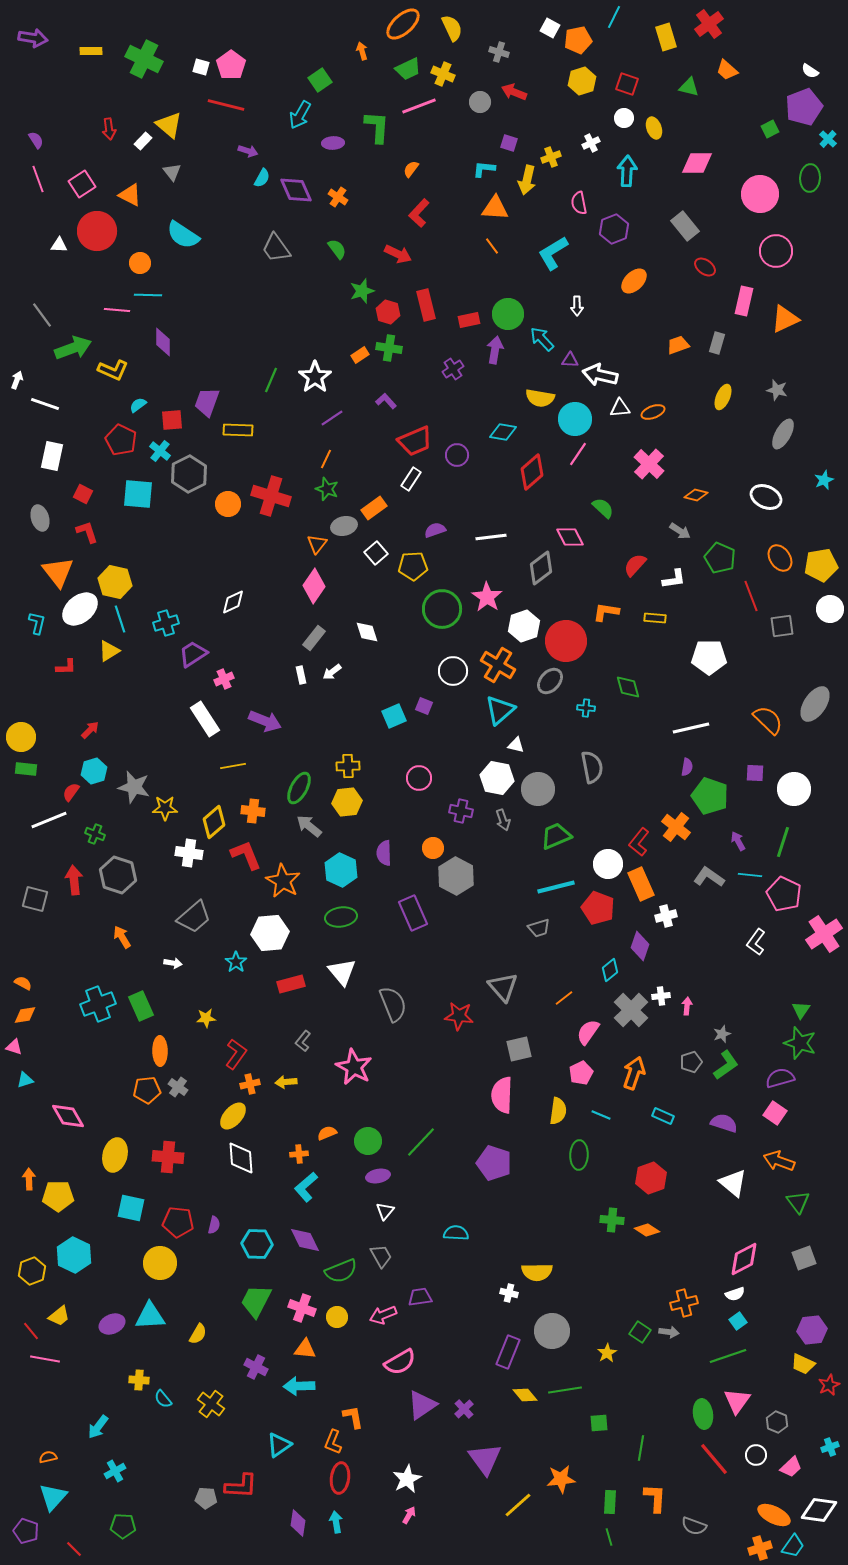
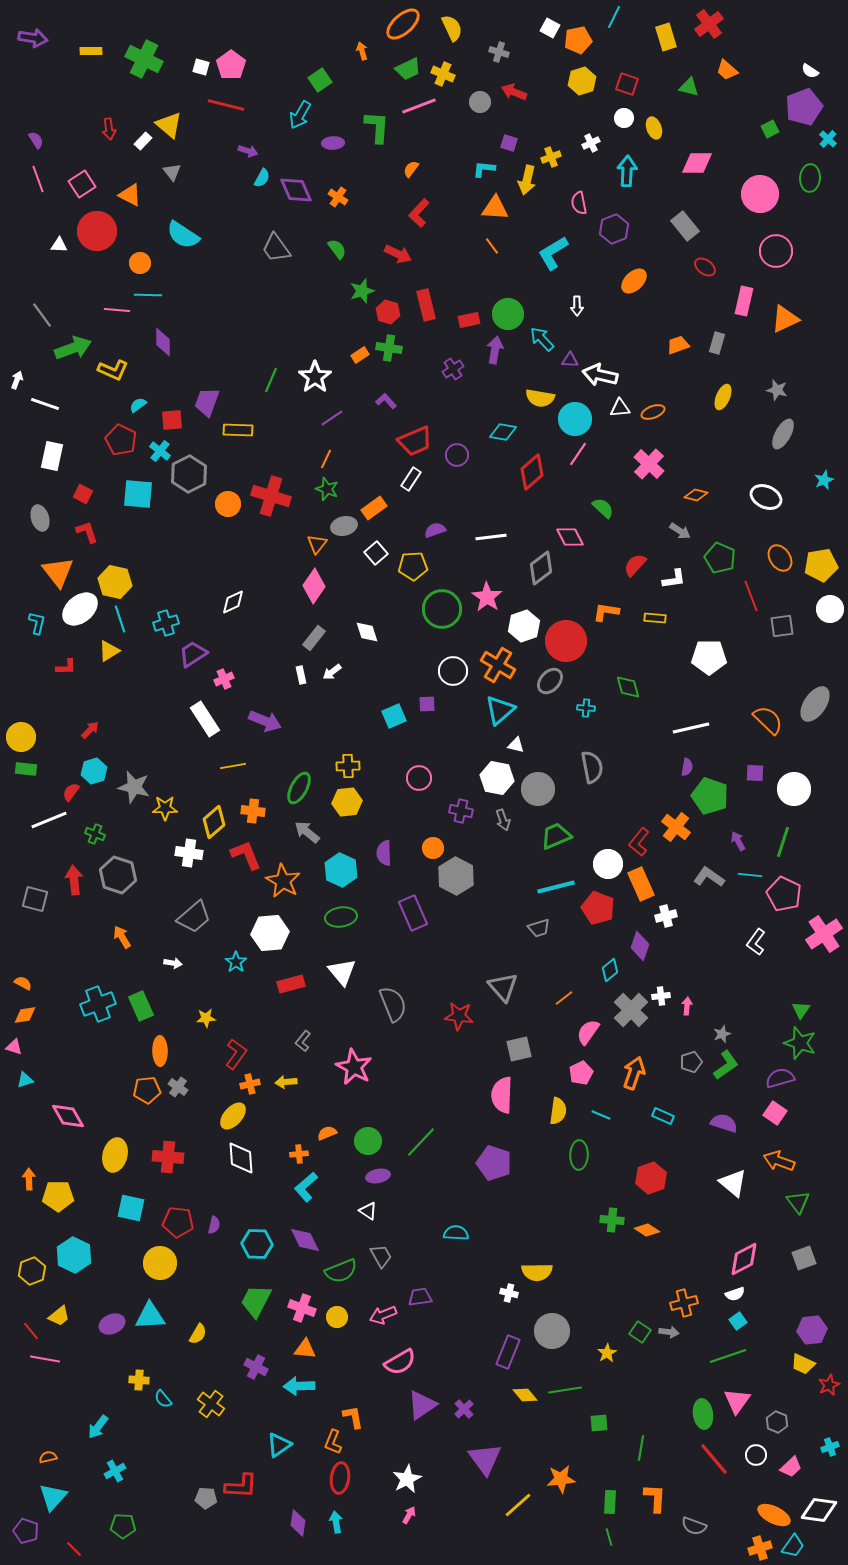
purple square at (424, 706): moved 3 px right, 2 px up; rotated 24 degrees counterclockwise
gray arrow at (309, 826): moved 2 px left, 6 px down
white triangle at (385, 1211): moved 17 px left; rotated 36 degrees counterclockwise
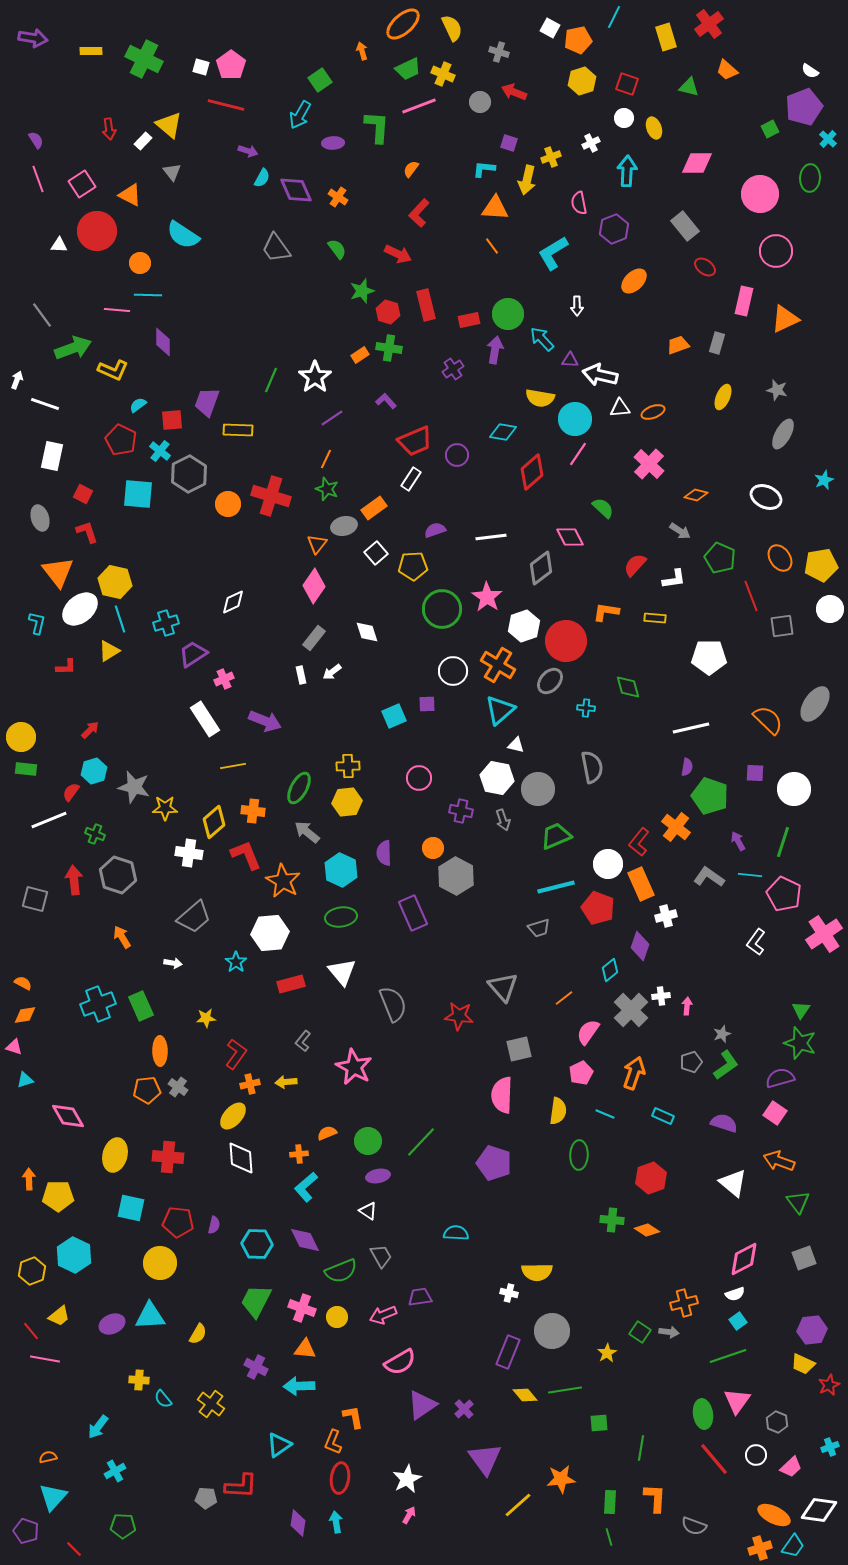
cyan line at (601, 1115): moved 4 px right, 1 px up
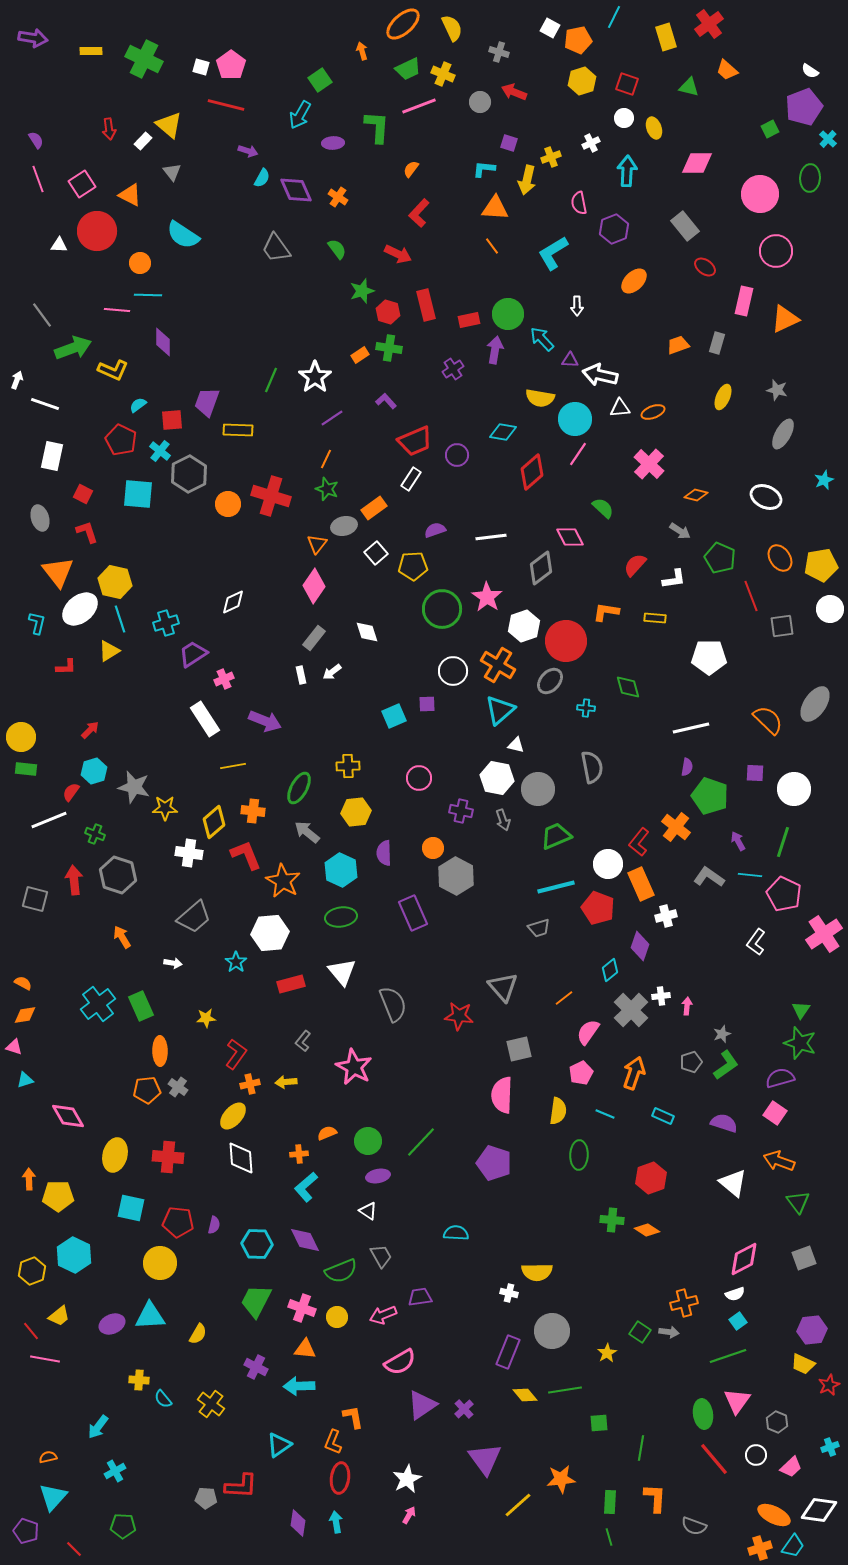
yellow hexagon at (347, 802): moved 9 px right, 10 px down
cyan cross at (98, 1004): rotated 16 degrees counterclockwise
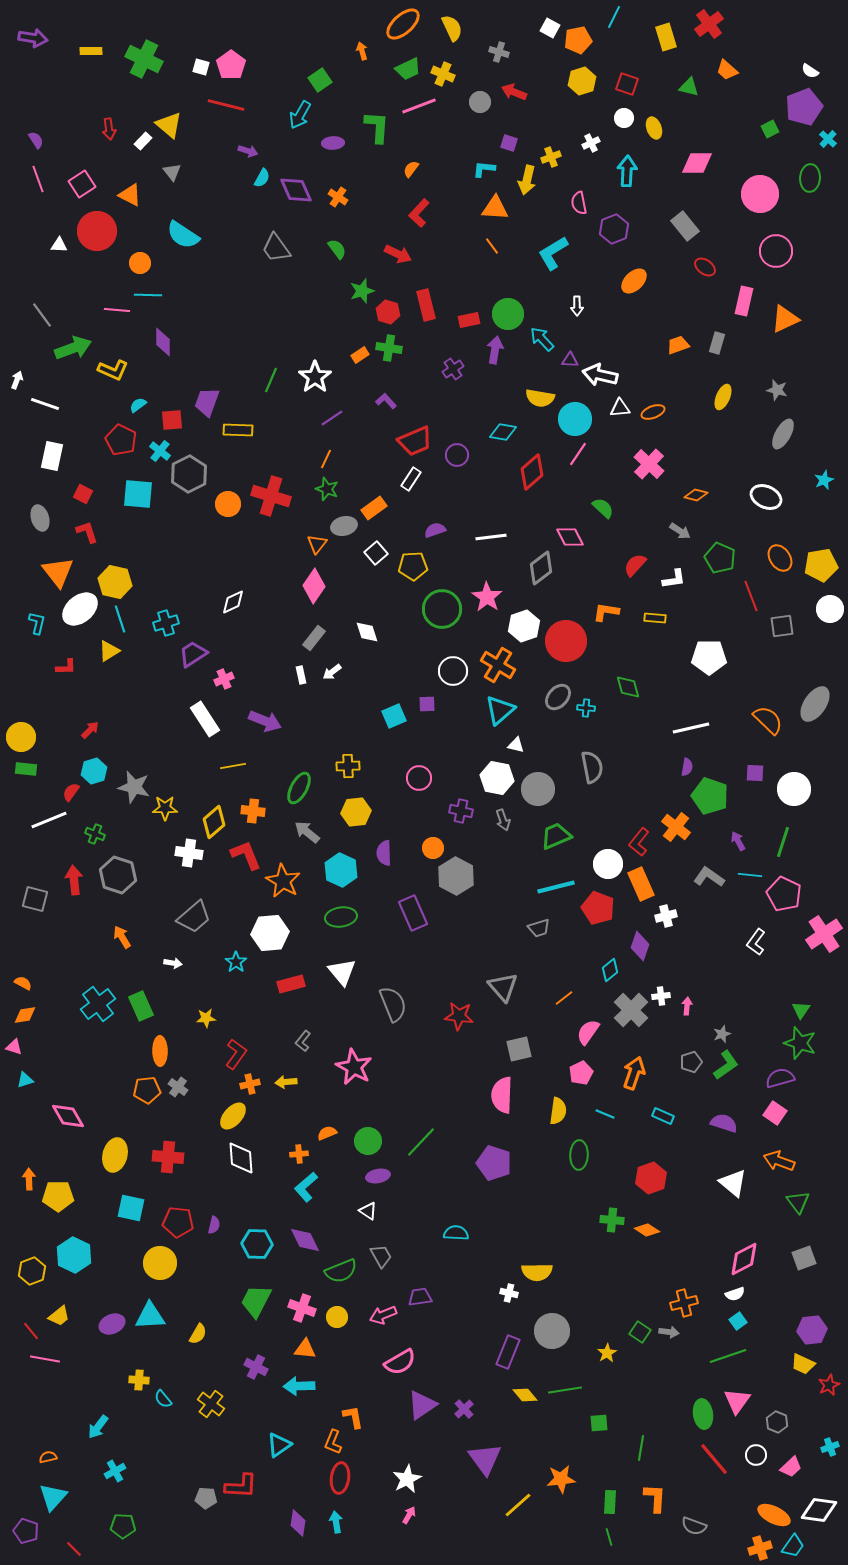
gray ellipse at (550, 681): moved 8 px right, 16 px down
